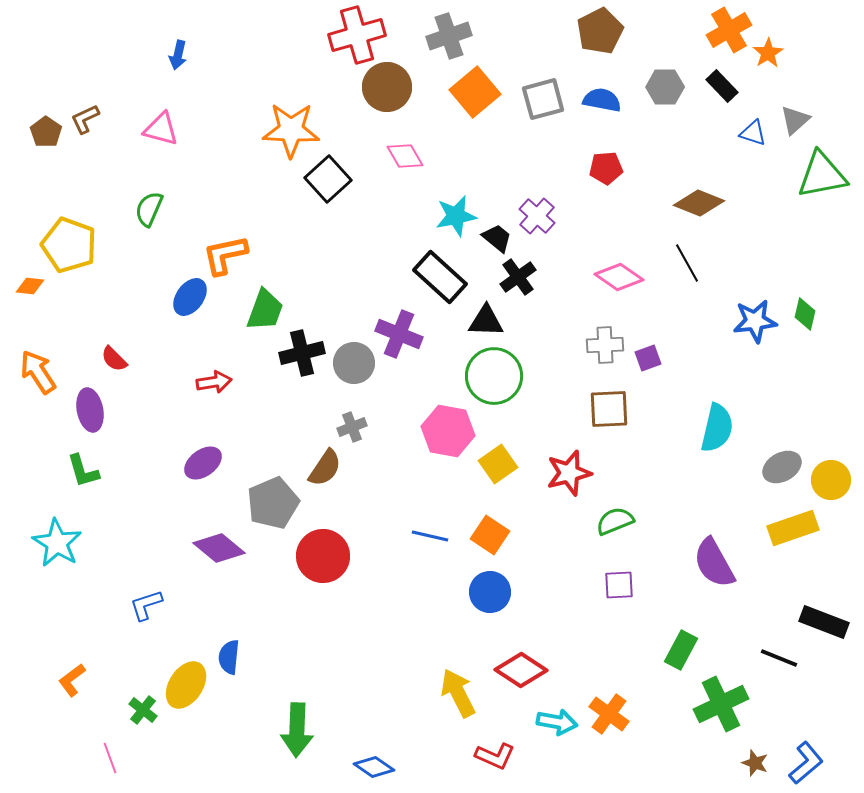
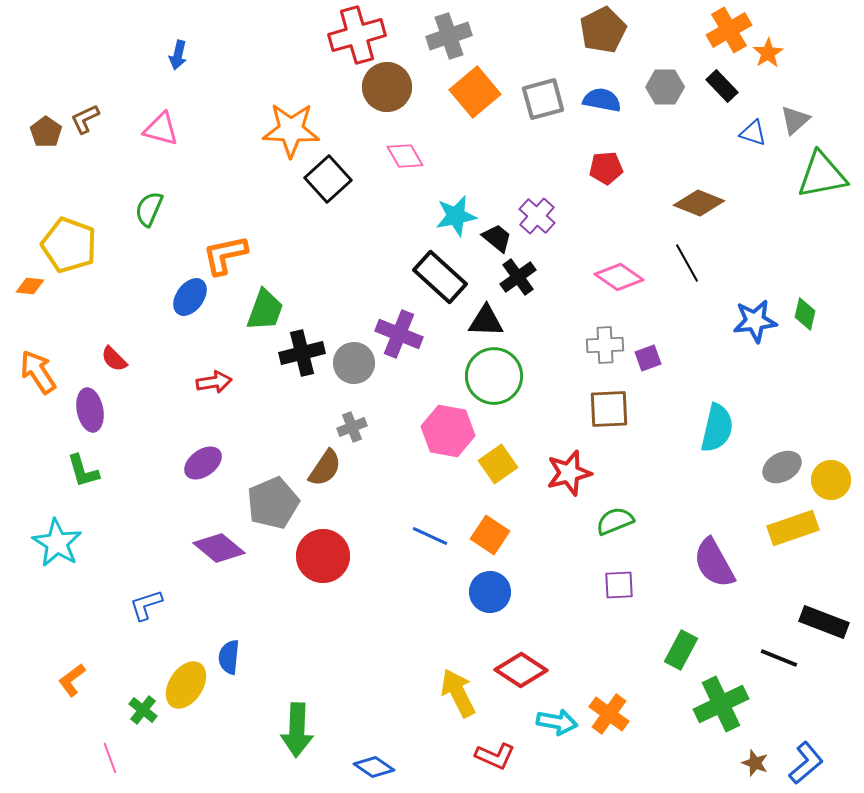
brown pentagon at (600, 31): moved 3 px right, 1 px up
blue line at (430, 536): rotated 12 degrees clockwise
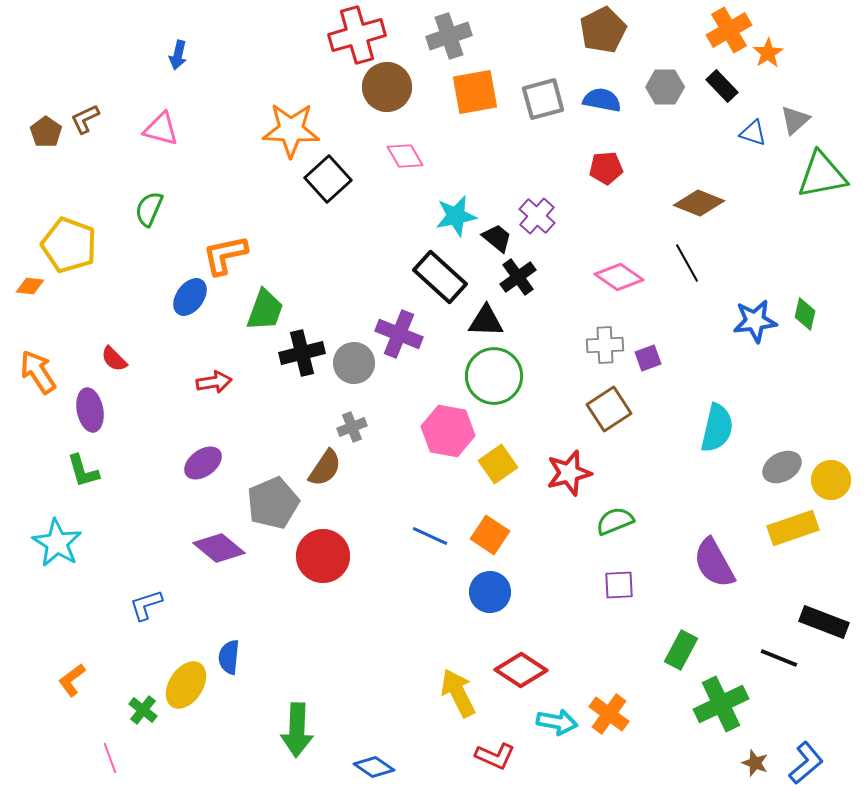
orange square at (475, 92): rotated 30 degrees clockwise
brown square at (609, 409): rotated 30 degrees counterclockwise
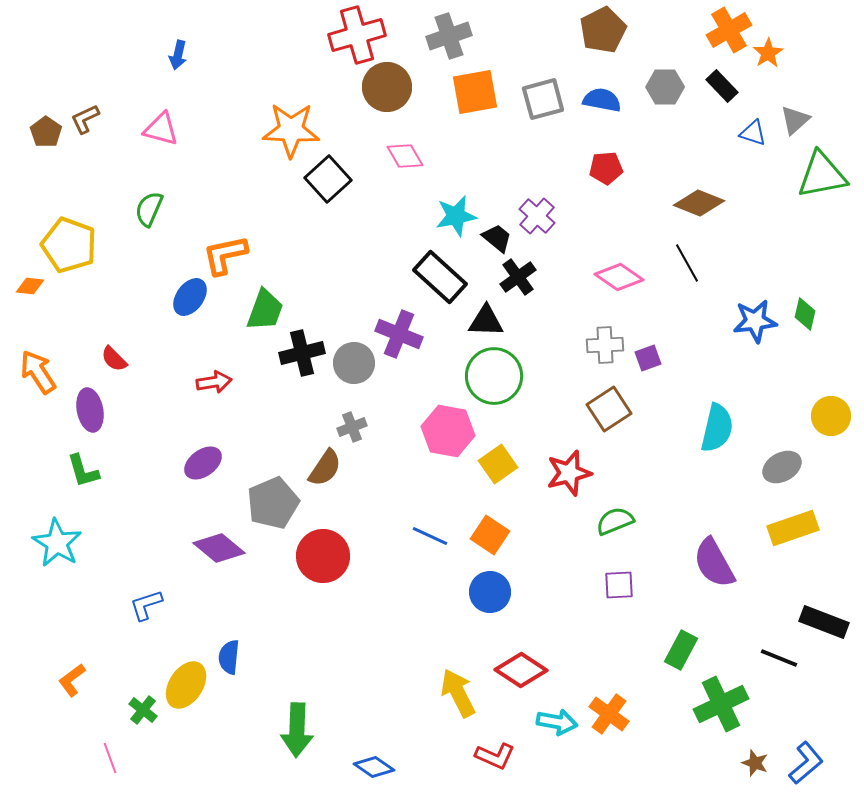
yellow circle at (831, 480): moved 64 px up
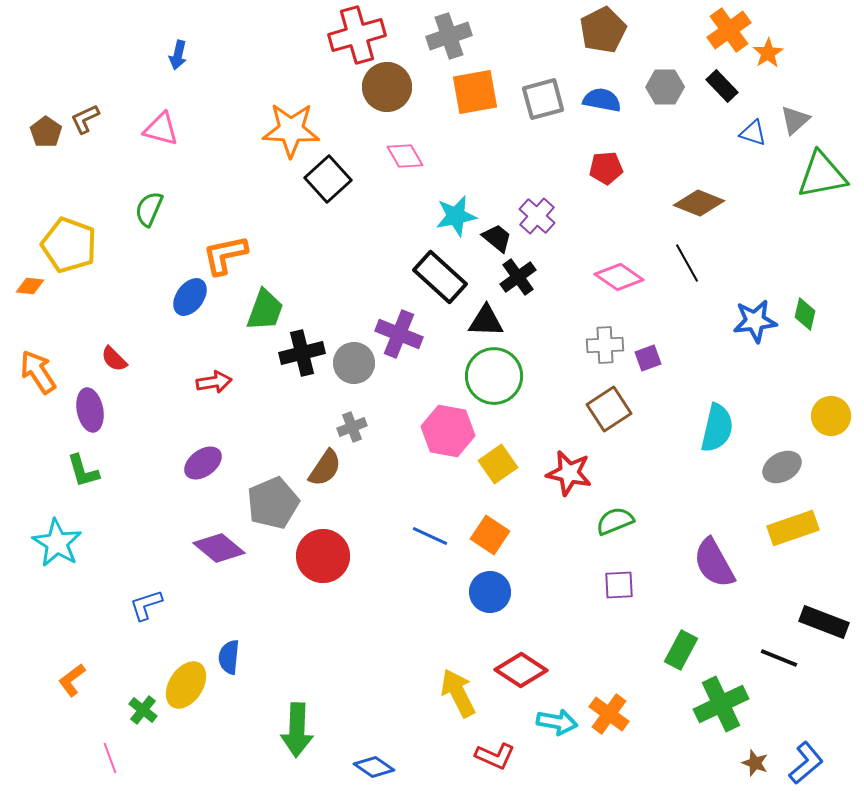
orange cross at (729, 30): rotated 6 degrees counterclockwise
red star at (569, 473): rotated 27 degrees clockwise
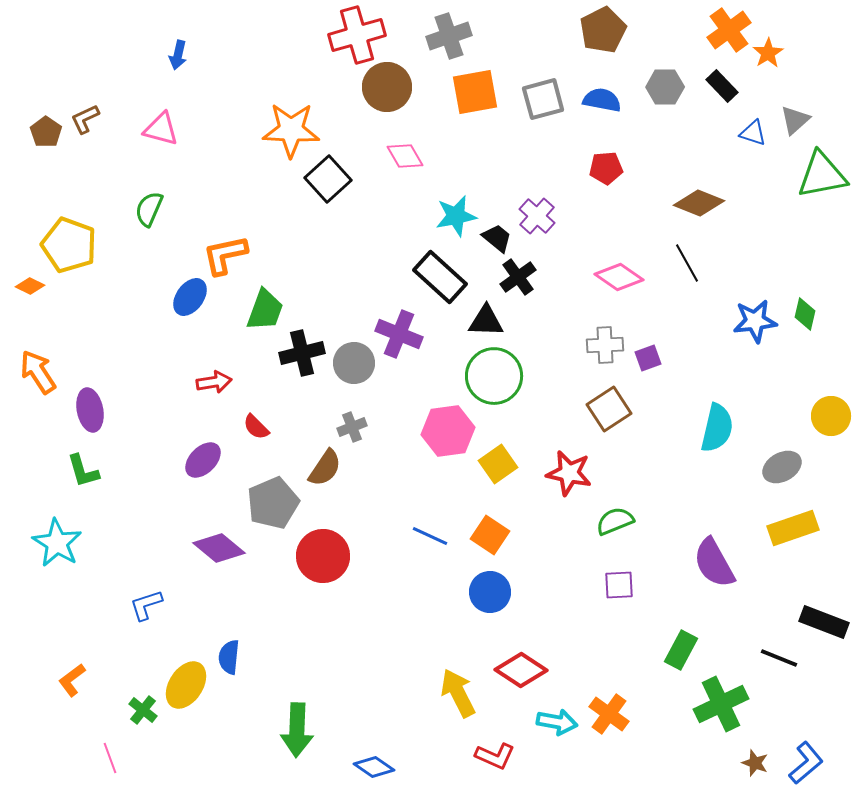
orange diamond at (30, 286): rotated 20 degrees clockwise
red semicircle at (114, 359): moved 142 px right, 68 px down
pink hexagon at (448, 431): rotated 18 degrees counterclockwise
purple ellipse at (203, 463): moved 3 px up; rotated 9 degrees counterclockwise
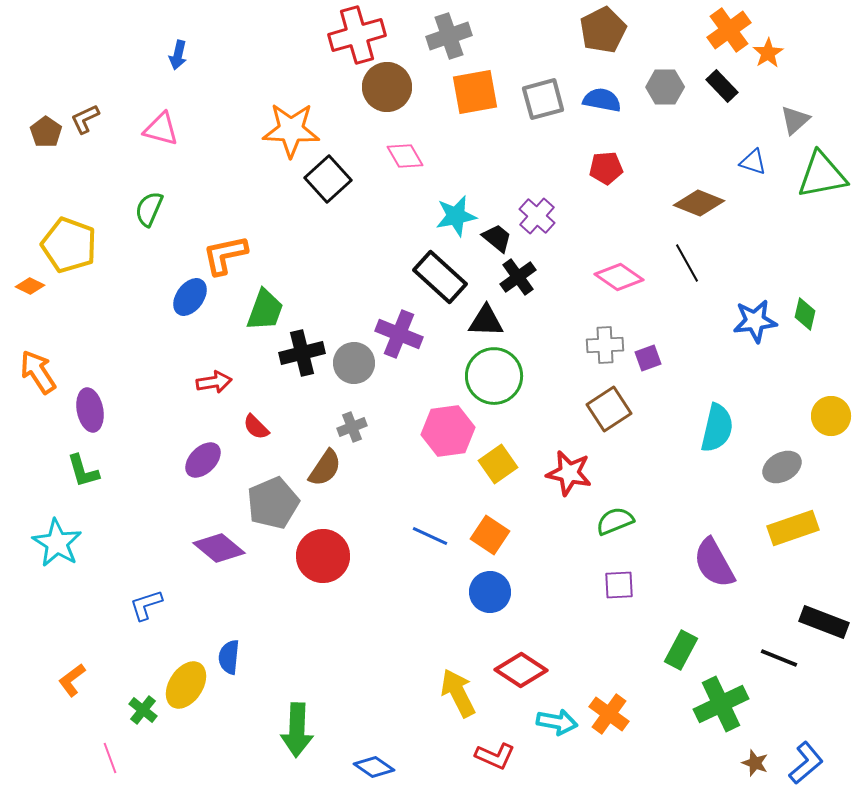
blue triangle at (753, 133): moved 29 px down
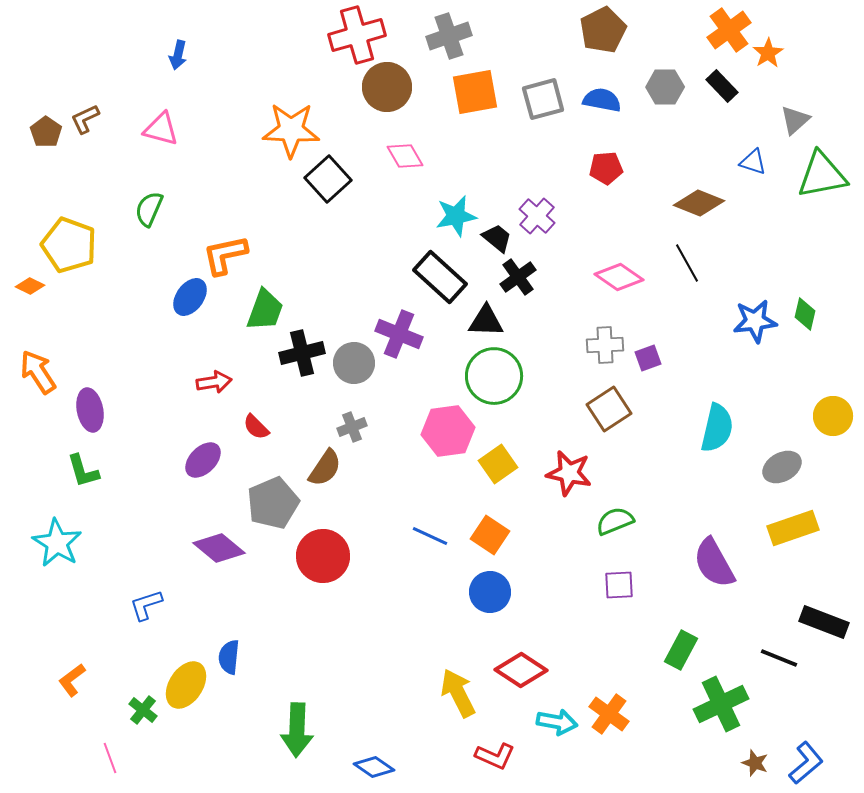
yellow circle at (831, 416): moved 2 px right
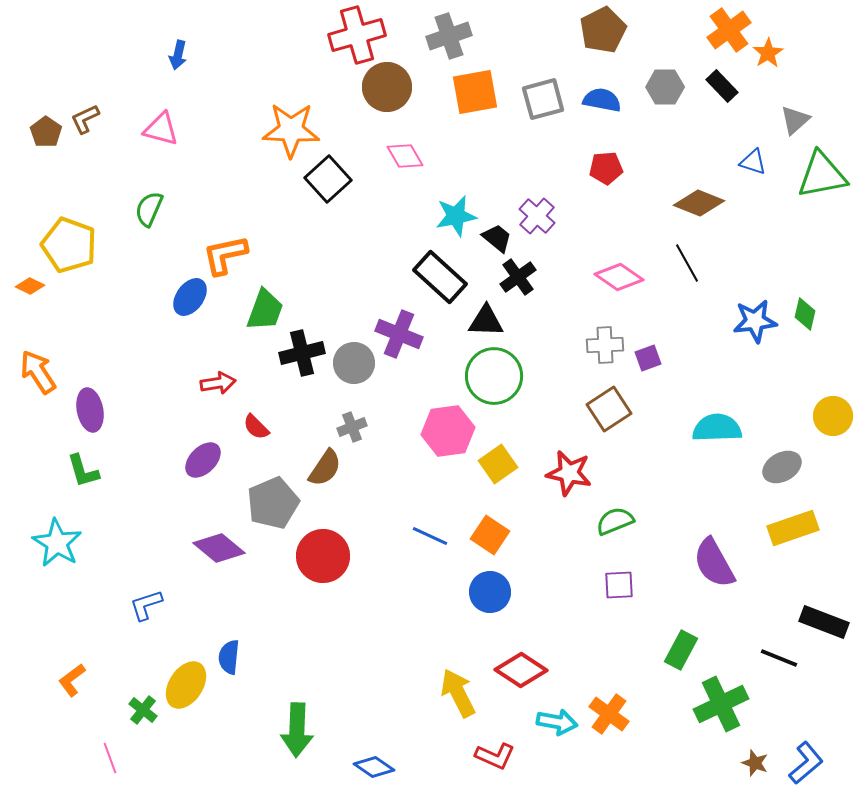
red arrow at (214, 382): moved 4 px right, 1 px down
cyan semicircle at (717, 428): rotated 105 degrees counterclockwise
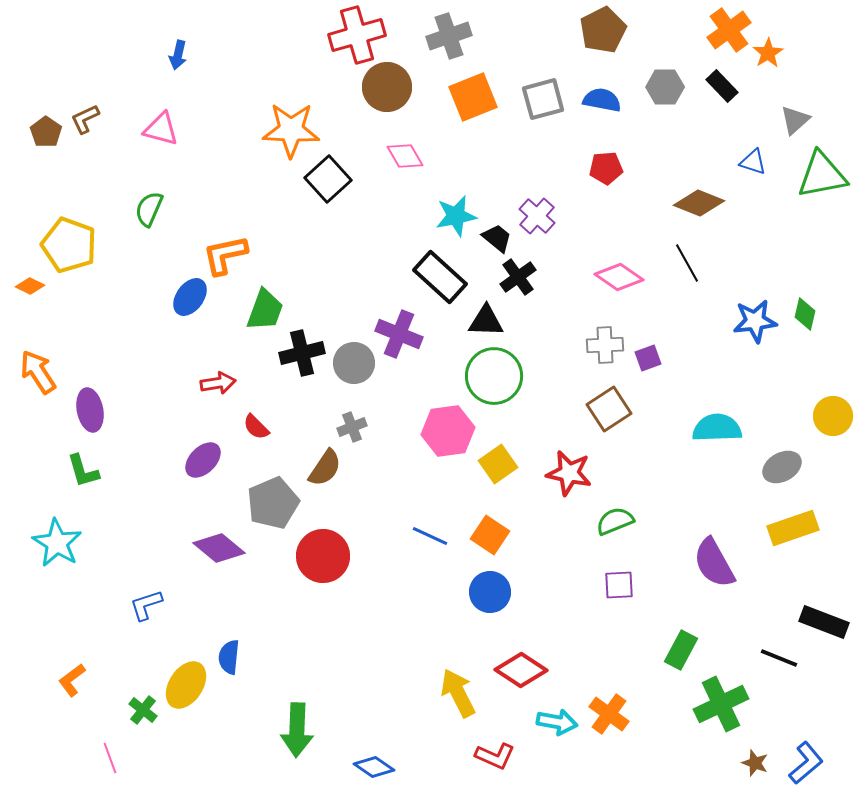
orange square at (475, 92): moved 2 px left, 5 px down; rotated 12 degrees counterclockwise
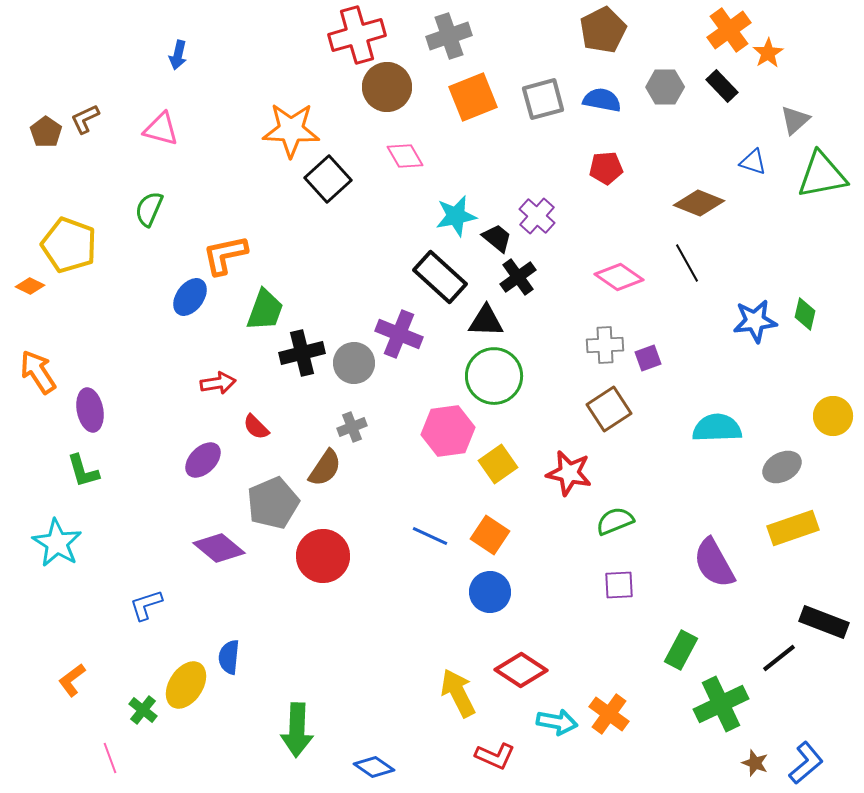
black line at (779, 658): rotated 60 degrees counterclockwise
